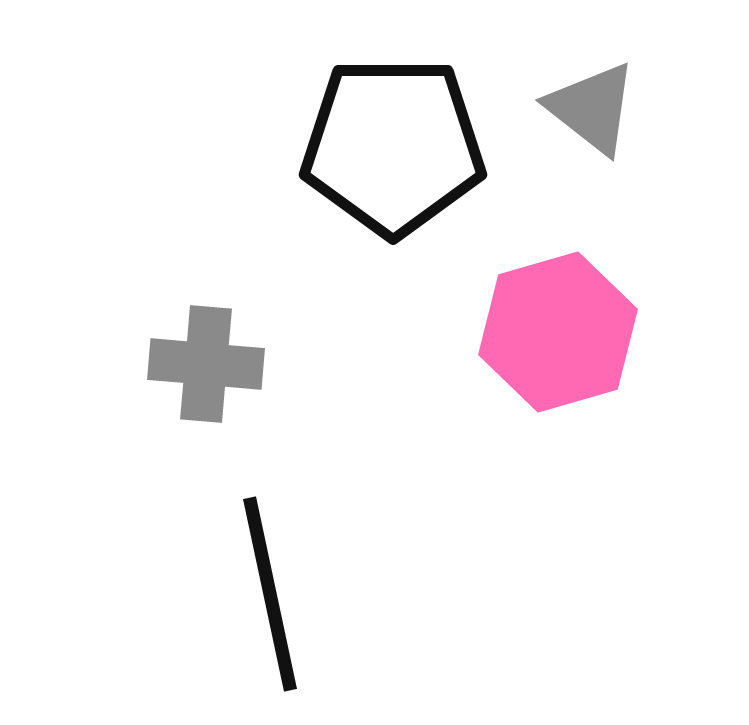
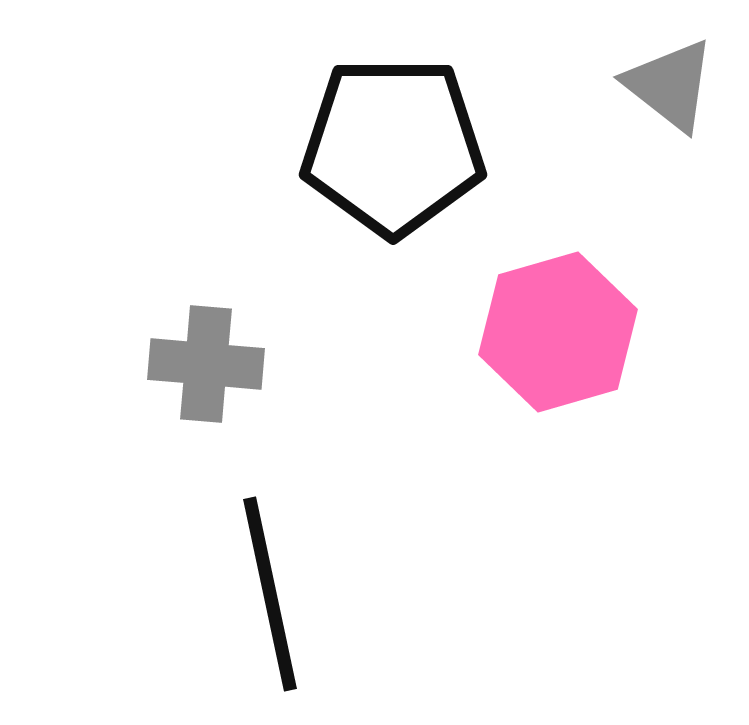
gray triangle: moved 78 px right, 23 px up
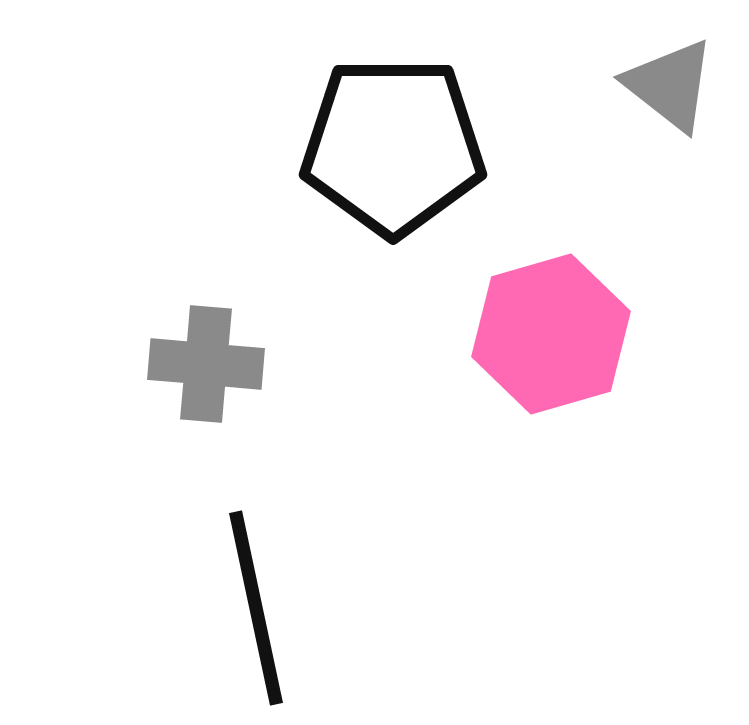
pink hexagon: moved 7 px left, 2 px down
black line: moved 14 px left, 14 px down
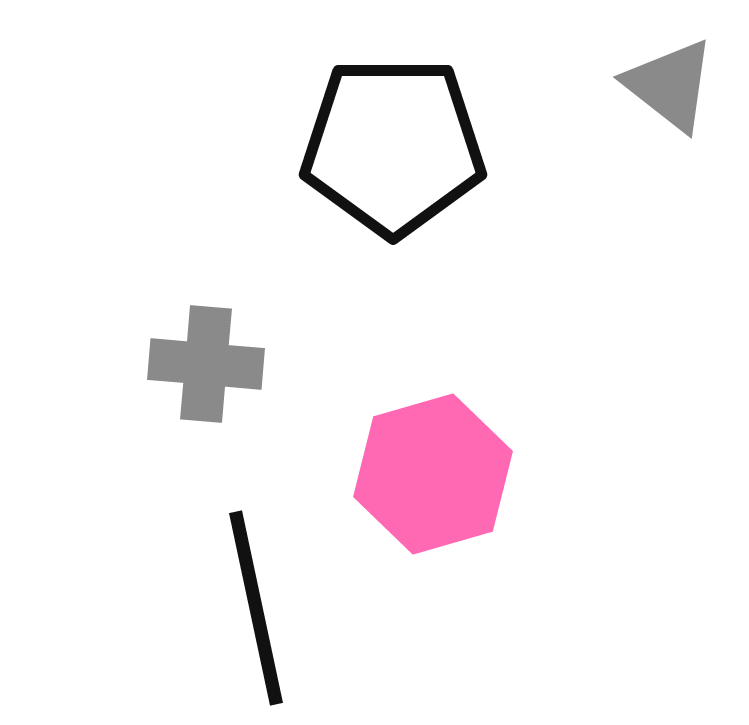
pink hexagon: moved 118 px left, 140 px down
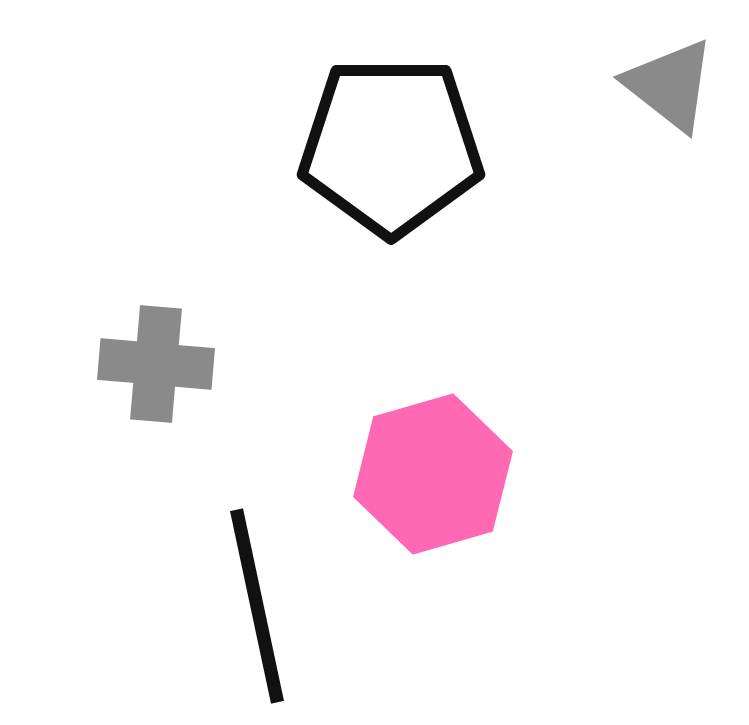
black pentagon: moved 2 px left
gray cross: moved 50 px left
black line: moved 1 px right, 2 px up
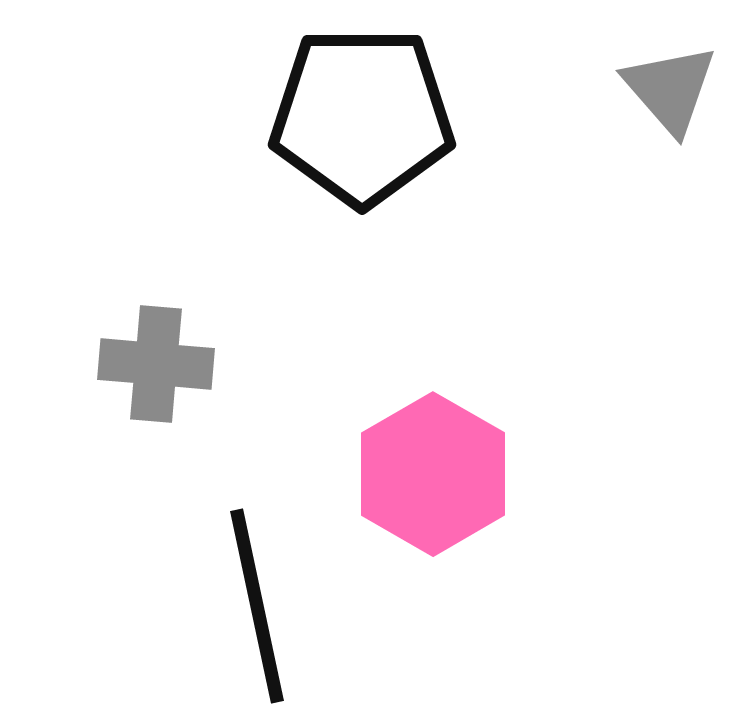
gray triangle: moved 4 px down; rotated 11 degrees clockwise
black pentagon: moved 29 px left, 30 px up
pink hexagon: rotated 14 degrees counterclockwise
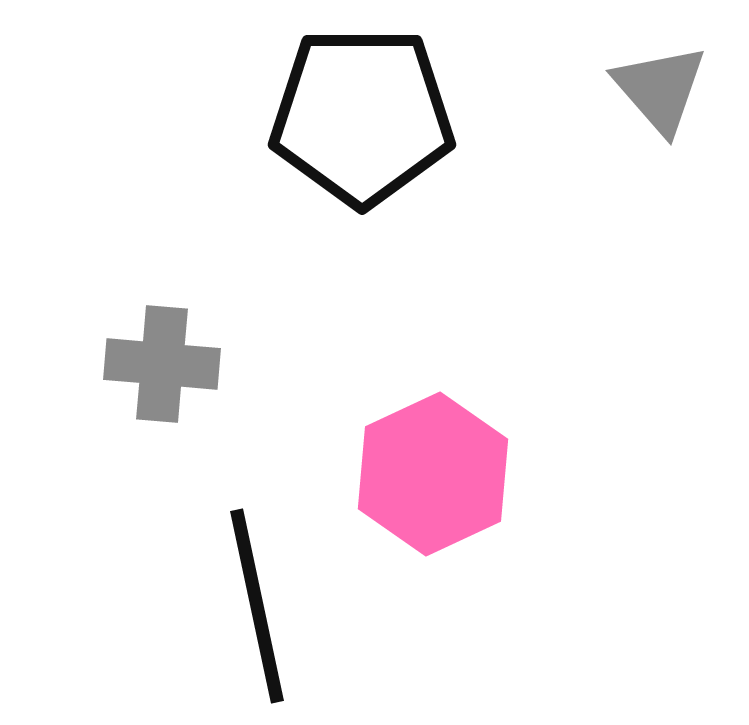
gray triangle: moved 10 px left
gray cross: moved 6 px right
pink hexagon: rotated 5 degrees clockwise
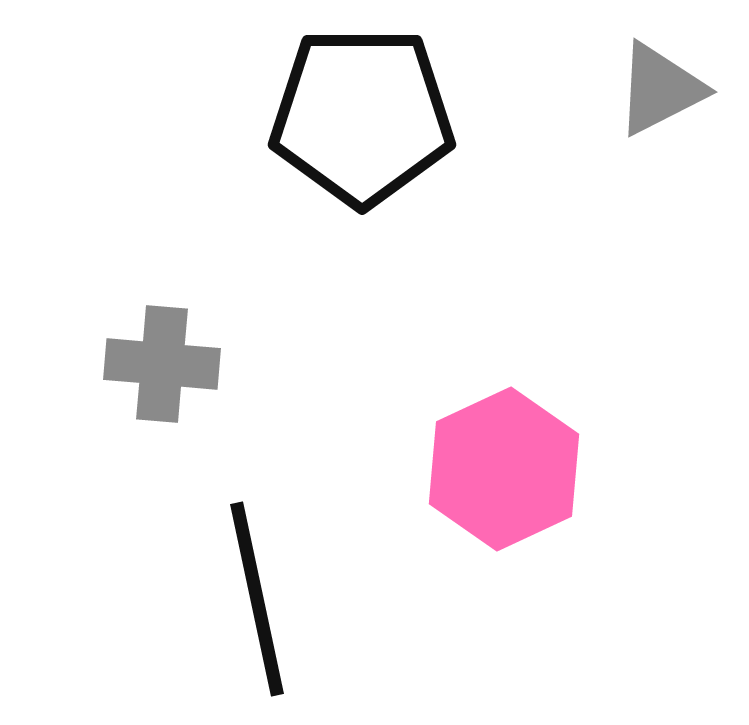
gray triangle: rotated 44 degrees clockwise
pink hexagon: moved 71 px right, 5 px up
black line: moved 7 px up
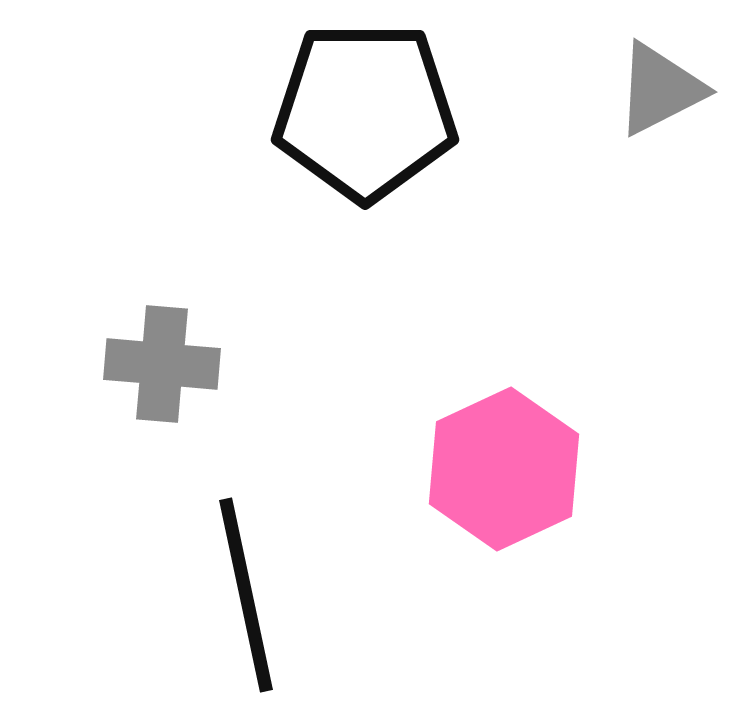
black pentagon: moved 3 px right, 5 px up
black line: moved 11 px left, 4 px up
